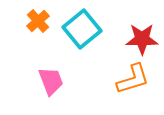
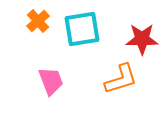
cyan square: rotated 30 degrees clockwise
orange L-shape: moved 12 px left
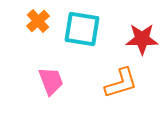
cyan square: rotated 18 degrees clockwise
orange L-shape: moved 4 px down
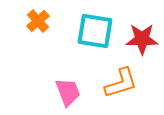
cyan square: moved 13 px right, 2 px down
pink trapezoid: moved 17 px right, 11 px down
